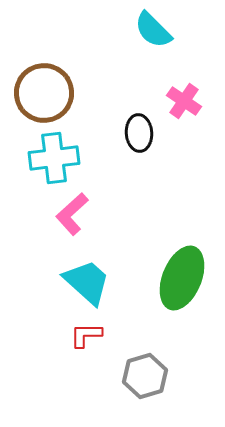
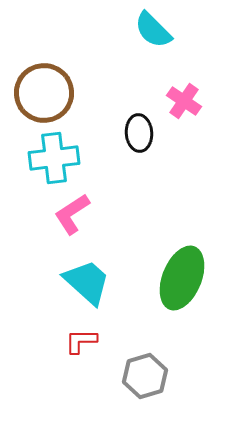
pink L-shape: rotated 9 degrees clockwise
red L-shape: moved 5 px left, 6 px down
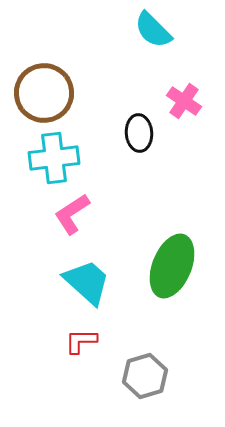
green ellipse: moved 10 px left, 12 px up
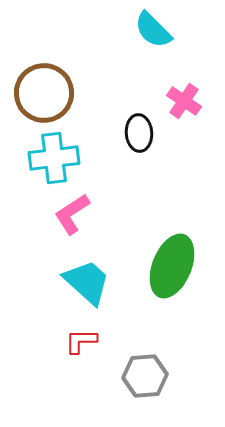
gray hexagon: rotated 12 degrees clockwise
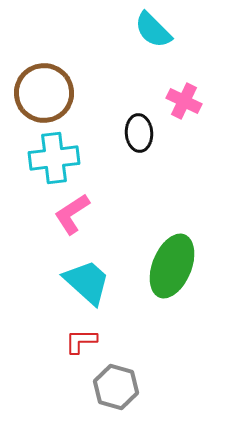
pink cross: rotated 8 degrees counterclockwise
gray hexagon: moved 29 px left, 11 px down; rotated 21 degrees clockwise
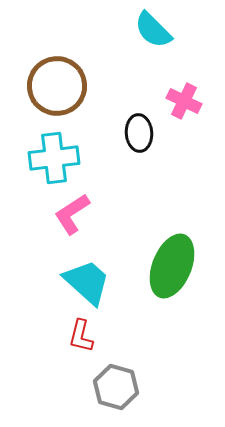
brown circle: moved 13 px right, 7 px up
red L-shape: moved 5 px up; rotated 76 degrees counterclockwise
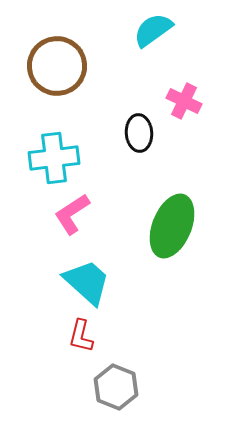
cyan semicircle: rotated 99 degrees clockwise
brown circle: moved 20 px up
green ellipse: moved 40 px up
gray hexagon: rotated 6 degrees clockwise
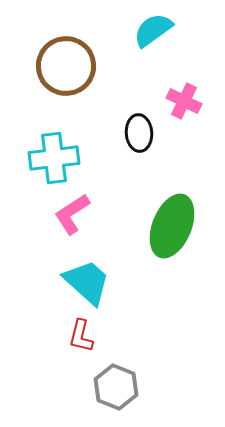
brown circle: moved 9 px right
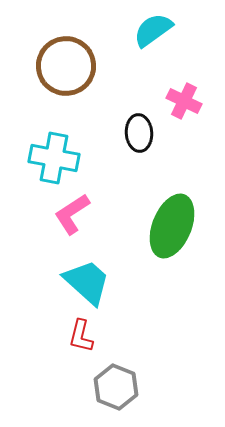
cyan cross: rotated 18 degrees clockwise
